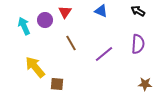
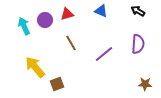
red triangle: moved 2 px right, 2 px down; rotated 40 degrees clockwise
brown square: rotated 24 degrees counterclockwise
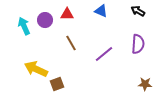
red triangle: rotated 16 degrees clockwise
yellow arrow: moved 1 px right, 2 px down; rotated 25 degrees counterclockwise
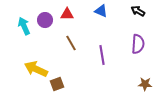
purple line: moved 2 px left, 1 px down; rotated 60 degrees counterclockwise
